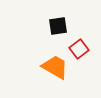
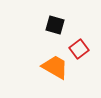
black square: moved 3 px left, 1 px up; rotated 24 degrees clockwise
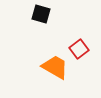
black square: moved 14 px left, 11 px up
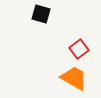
orange trapezoid: moved 19 px right, 11 px down
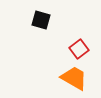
black square: moved 6 px down
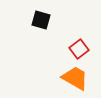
orange trapezoid: moved 1 px right
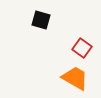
red square: moved 3 px right, 1 px up; rotated 18 degrees counterclockwise
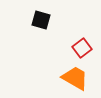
red square: rotated 18 degrees clockwise
